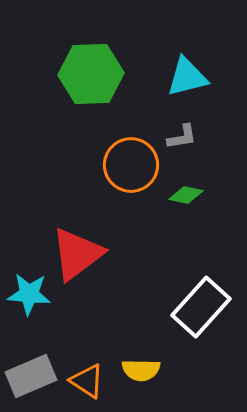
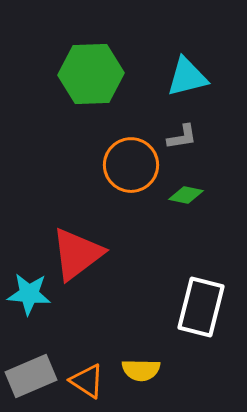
white rectangle: rotated 28 degrees counterclockwise
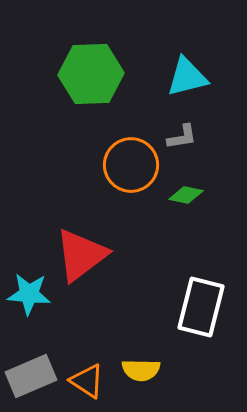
red triangle: moved 4 px right, 1 px down
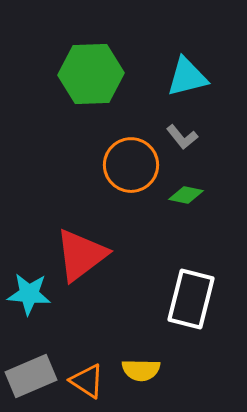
gray L-shape: rotated 60 degrees clockwise
white rectangle: moved 10 px left, 8 px up
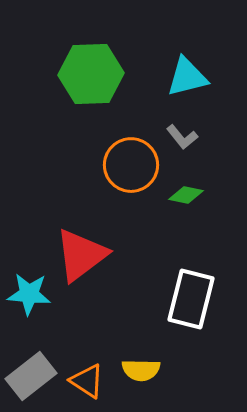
gray rectangle: rotated 15 degrees counterclockwise
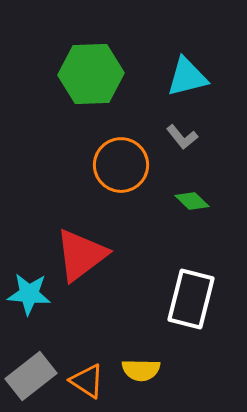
orange circle: moved 10 px left
green diamond: moved 6 px right, 6 px down; rotated 32 degrees clockwise
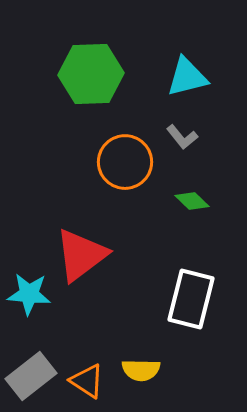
orange circle: moved 4 px right, 3 px up
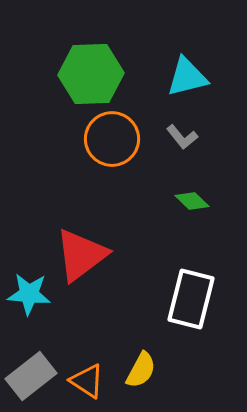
orange circle: moved 13 px left, 23 px up
yellow semicircle: rotated 63 degrees counterclockwise
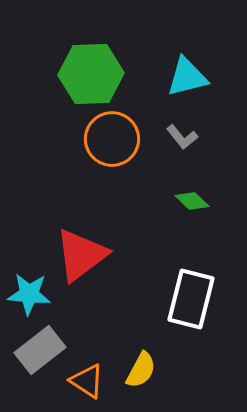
gray rectangle: moved 9 px right, 26 px up
